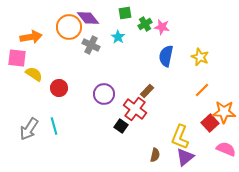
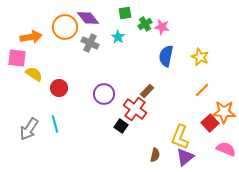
orange circle: moved 4 px left
gray cross: moved 1 px left, 2 px up
cyan line: moved 1 px right, 2 px up
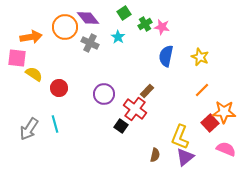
green square: moved 1 px left; rotated 24 degrees counterclockwise
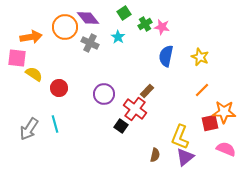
red square: rotated 30 degrees clockwise
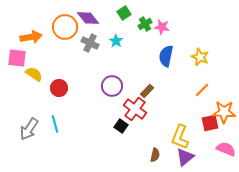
cyan star: moved 2 px left, 4 px down
purple circle: moved 8 px right, 8 px up
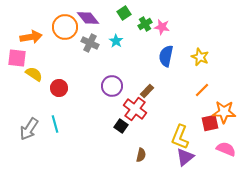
brown semicircle: moved 14 px left
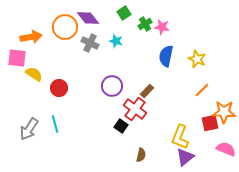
cyan star: rotated 16 degrees counterclockwise
yellow star: moved 3 px left, 2 px down
